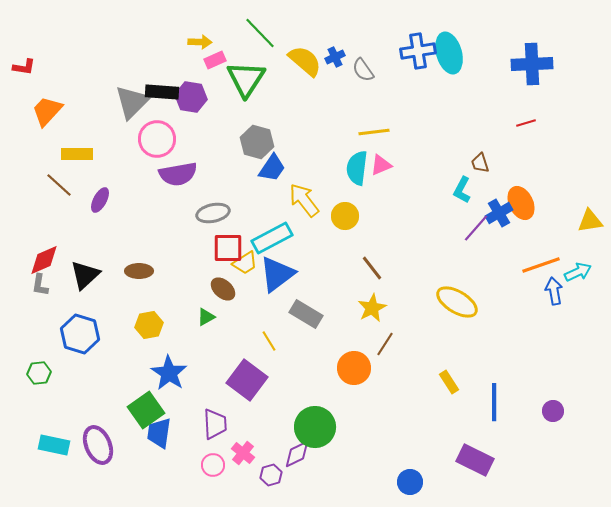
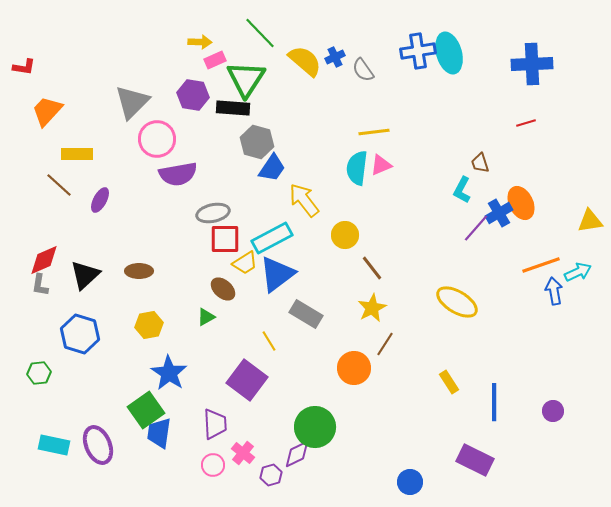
black rectangle at (162, 92): moved 71 px right, 16 px down
purple hexagon at (191, 97): moved 2 px right, 2 px up
yellow circle at (345, 216): moved 19 px down
red square at (228, 248): moved 3 px left, 9 px up
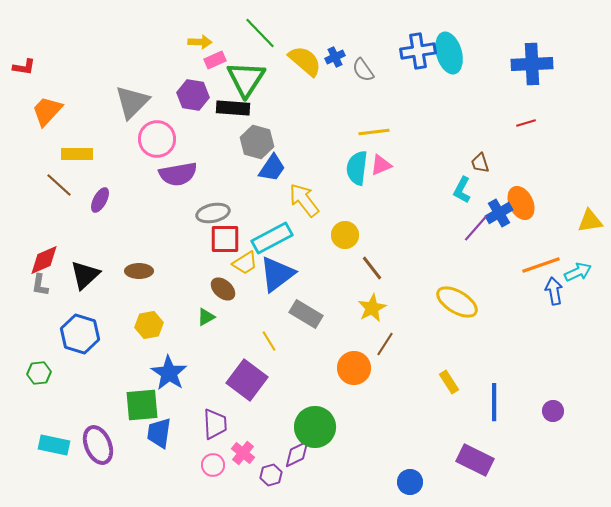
green square at (146, 410): moved 4 px left, 5 px up; rotated 30 degrees clockwise
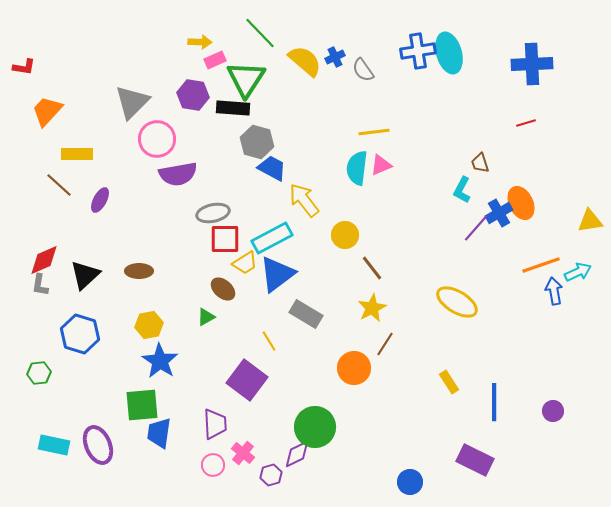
blue trapezoid at (272, 168): rotated 96 degrees counterclockwise
blue star at (169, 373): moved 9 px left, 12 px up
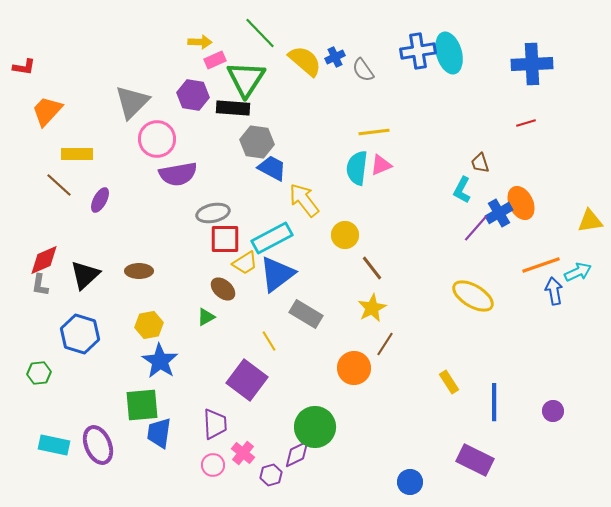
gray hexagon at (257, 142): rotated 8 degrees counterclockwise
yellow ellipse at (457, 302): moved 16 px right, 6 px up
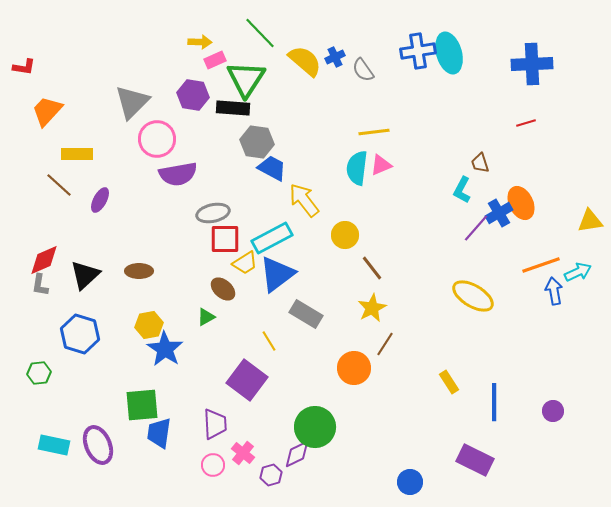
blue star at (160, 361): moved 5 px right, 12 px up
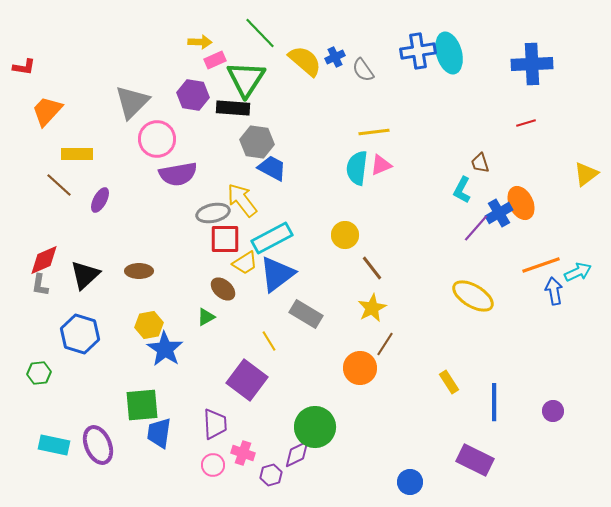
yellow arrow at (304, 200): moved 62 px left
yellow triangle at (590, 221): moved 4 px left, 47 px up; rotated 28 degrees counterclockwise
orange circle at (354, 368): moved 6 px right
pink cross at (243, 453): rotated 20 degrees counterclockwise
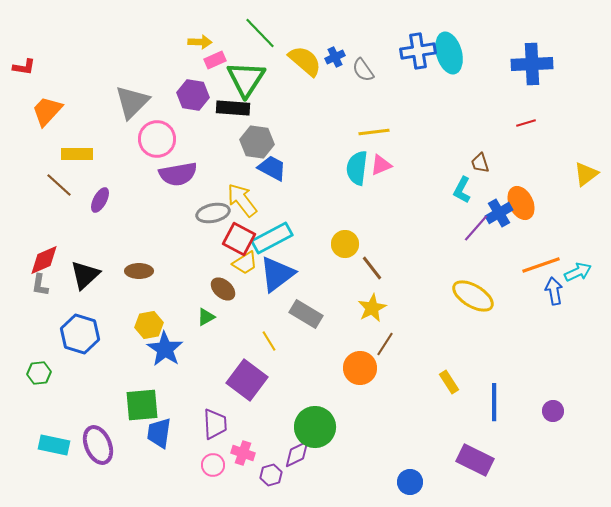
yellow circle at (345, 235): moved 9 px down
red square at (225, 239): moved 14 px right; rotated 28 degrees clockwise
